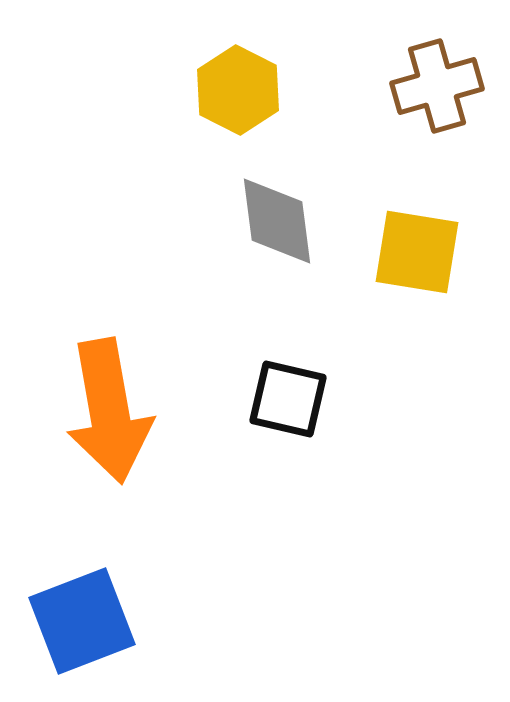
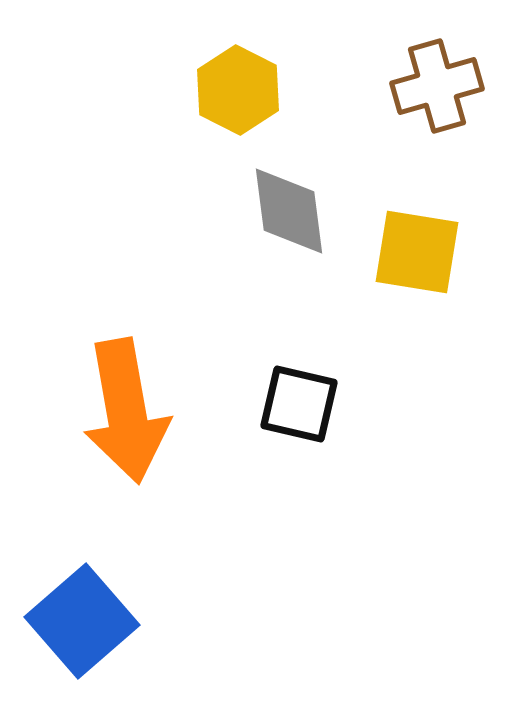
gray diamond: moved 12 px right, 10 px up
black square: moved 11 px right, 5 px down
orange arrow: moved 17 px right
blue square: rotated 20 degrees counterclockwise
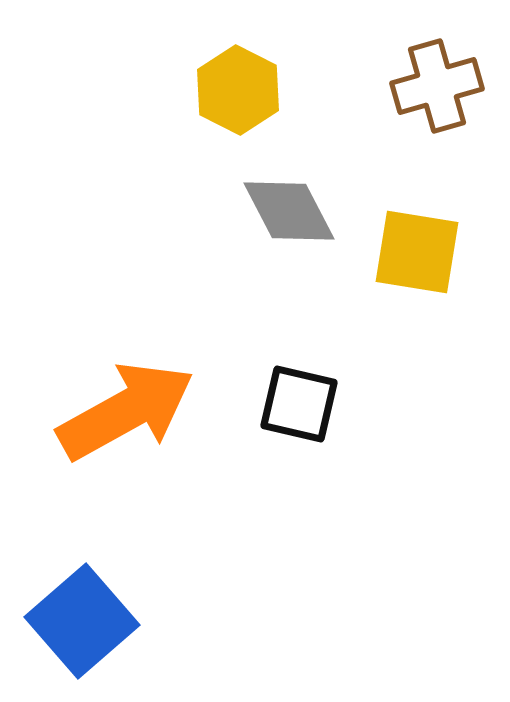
gray diamond: rotated 20 degrees counterclockwise
orange arrow: rotated 109 degrees counterclockwise
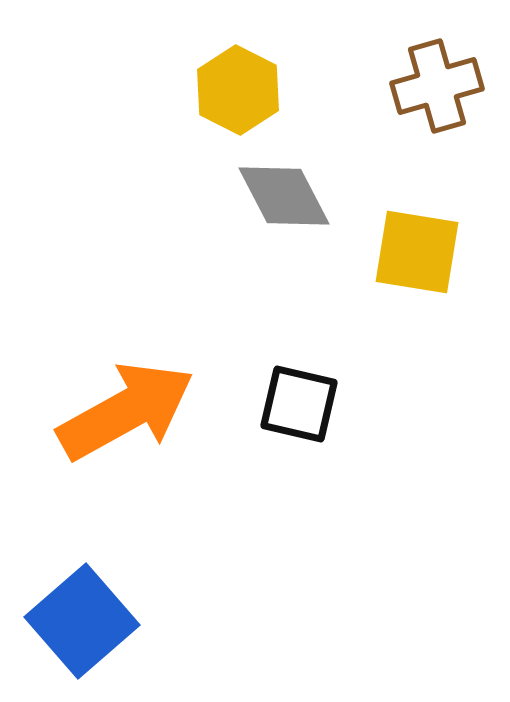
gray diamond: moved 5 px left, 15 px up
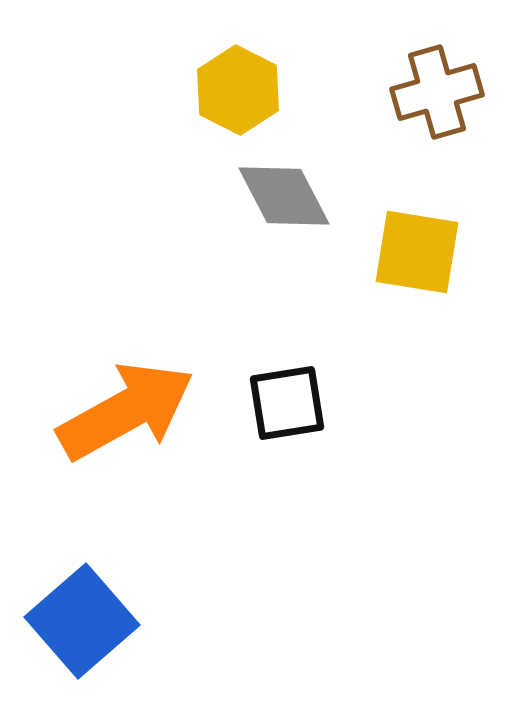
brown cross: moved 6 px down
black square: moved 12 px left, 1 px up; rotated 22 degrees counterclockwise
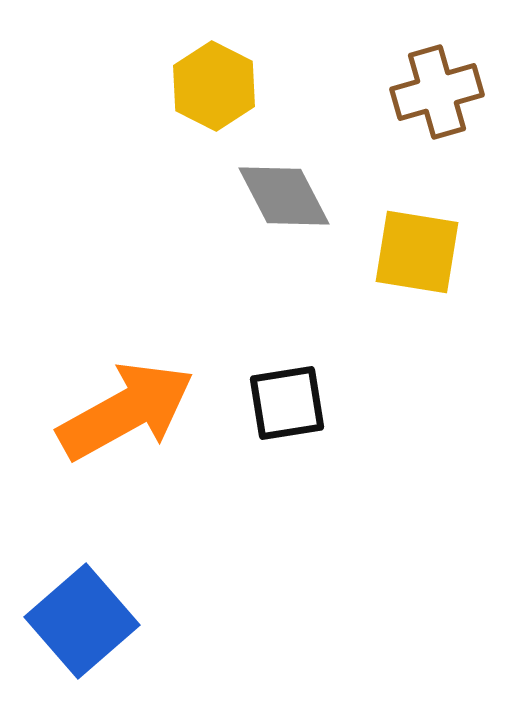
yellow hexagon: moved 24 px left, 4 px up
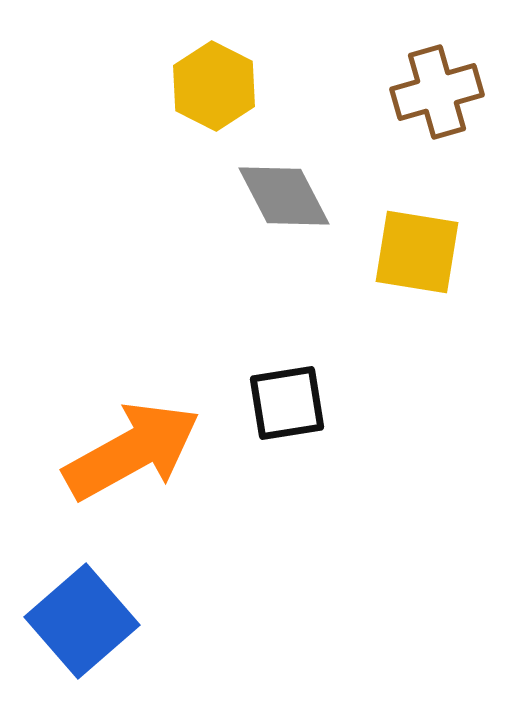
orange arrow: moved 6 px right, 40 px down
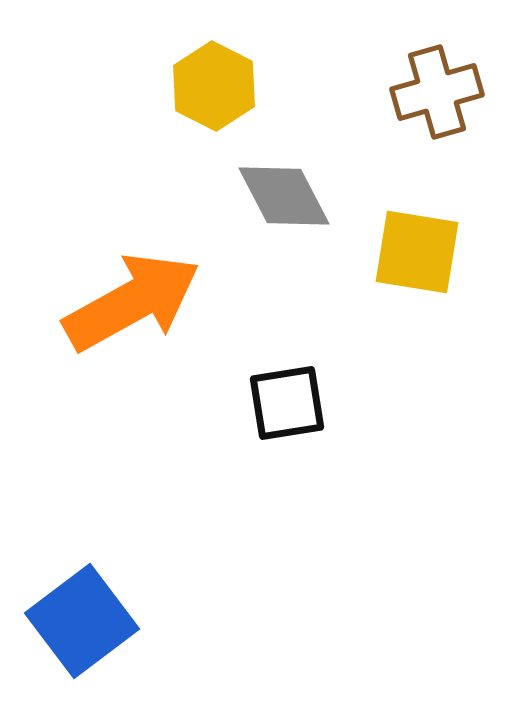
orange arrow: moved 149 px up
blue square: rotated 4 degrees clockwise
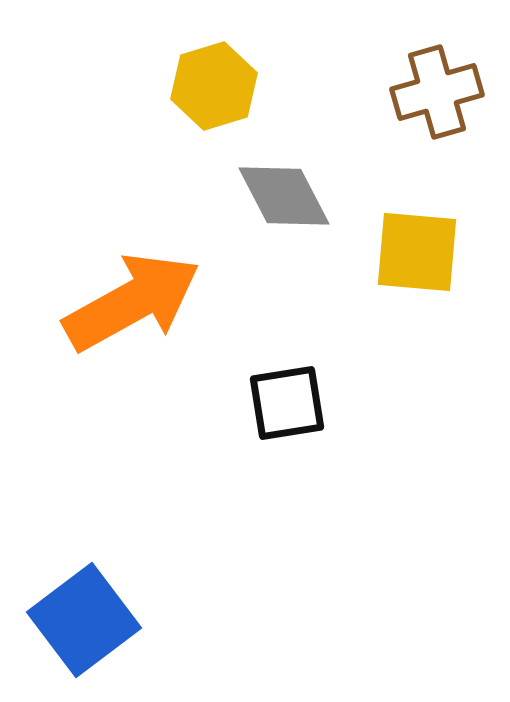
yellow hexagon: rotated 16 degrees clockwise
yellow square: rotated 4 degrees counterclockwise
blue square: moved 2 px right, 1 px up
